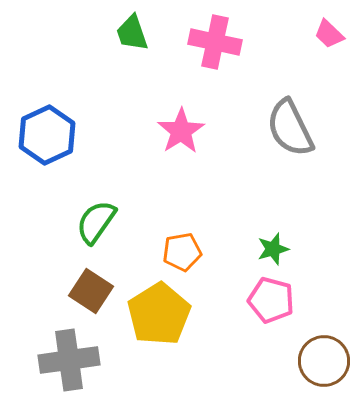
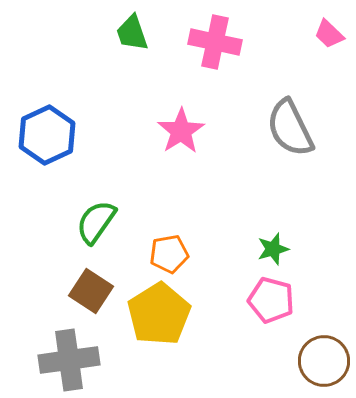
orange pentagon: moved 13 px left, 2 px down
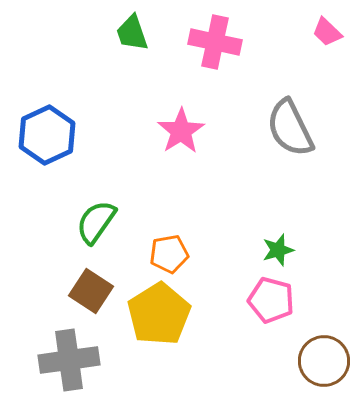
pink trapezoid: moved 2 px left, 2 px up
green star: moved 5 px right, 1 px down
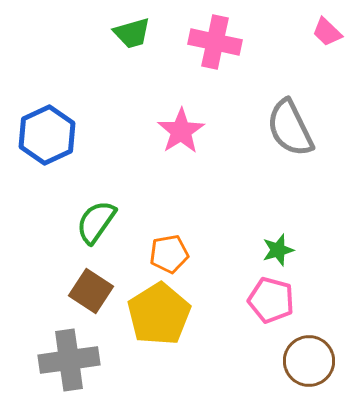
green trapezoid: rotated 87 degrees counterclockwise
brown circle: moved 15 px left
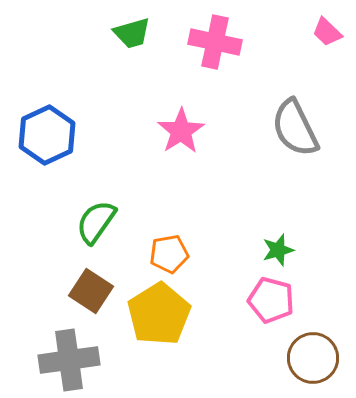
gray semicircle: moved 5 px right
brown circle: moved 4 px right, 3 px up
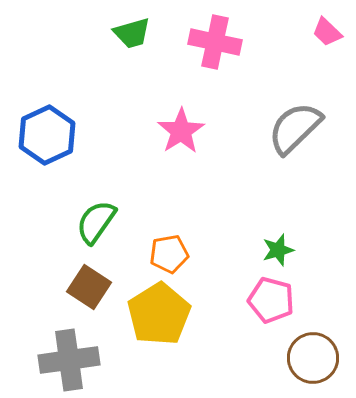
gray semicircle: rotated 72 degrees clockwise
brown square: moved 2 px left, 4 px up
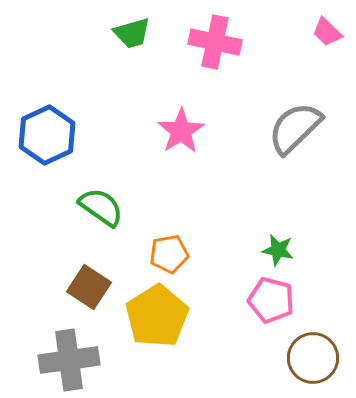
green semicircle: moved 5 px right, 15 px up; rotated 90 degrees clockwise
green star: rotated 28 degrees clockwise
yellow pentagon: moved 2 px left, 2 px down
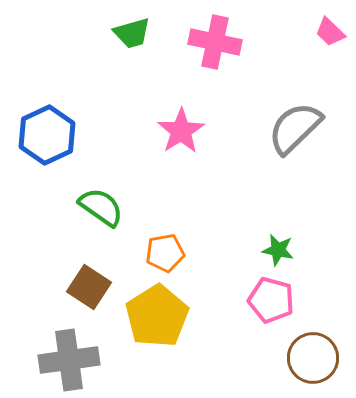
pink trapezoid: moved 3 px right
orange pentagon: moved 4 px left, 1 px up
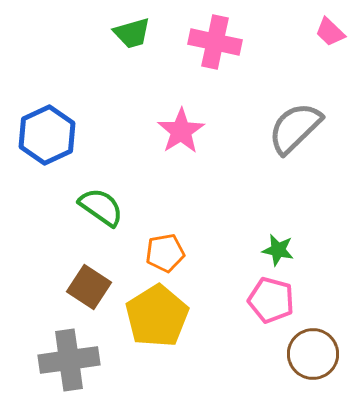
brown circle: moved 4 px up
